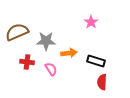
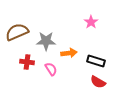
red semicircle: moved 4 px left; rotated 63 degrees counterclockwise
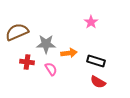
gray star: moved 3 px down
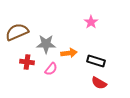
pink semicircle: rotated 72 degrees clockwise
red semicircle: moved 1 px right, 1 px down
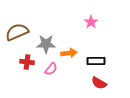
black rectangle: rotated 18 degrees counterclockwise
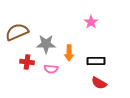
orange arrow: rotated 98 degrees clockwise
pink semicircle: rotated 56 degrees clockwise
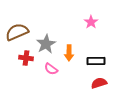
gray star: rotated 30 degrees counterclockwise
red cross: moved 1 px left, 4 px up
pink semicircle: rotated 32 degrees clockwise
red semicircle: rotated 133 degrees clockwise
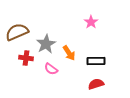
orange arrow: rotated 35 degrees counterclockwise
red semicircle: moved 3 px left, 1 px down
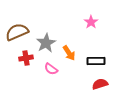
gray star: moved 1 px up
red cross: rotated 16 degrees counterclockwise
red semicircle: moved 4 px right
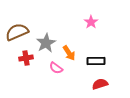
pink semicircle: moved 5 px right, 1 px up
